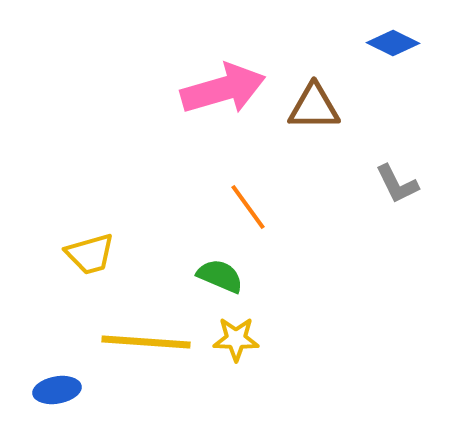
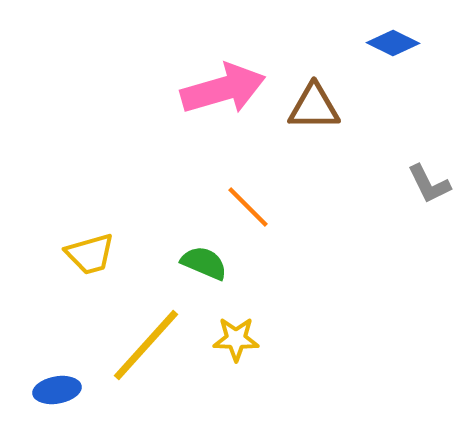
gray L-shape: moved 32 px right
orange line: rotated 9 degrees counterclockwise
green semicircle: moved 16 px left, 13 px up
yellow line: moved 3 px down; rotated 52 degrees counterclockwise
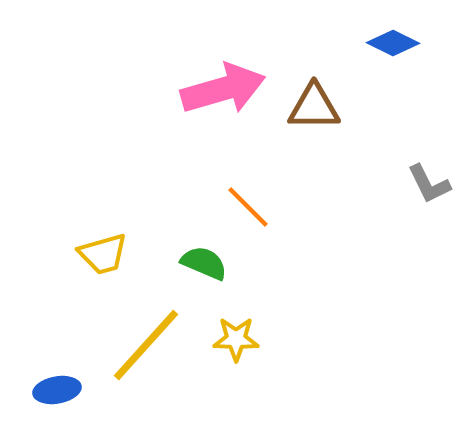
yellow trapezoid: moved 13 px right
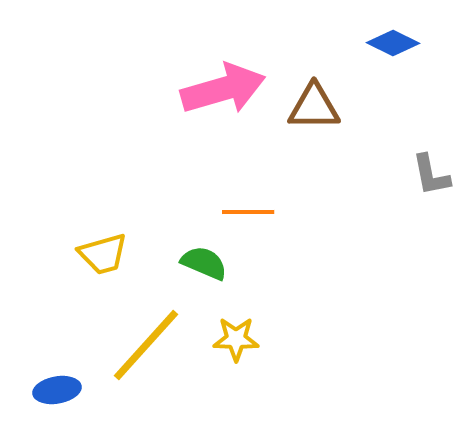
gray L-shape: moved 2 px right, 9 px up; rotated 15 degrees clockwise
orange line: moved 5 px down; rotated 45 degrees counterclockwise
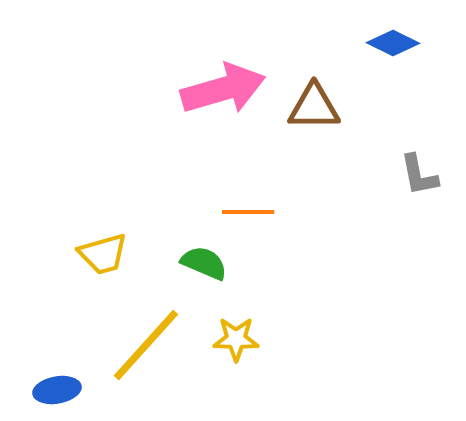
gray L-shape: moved 12 px left
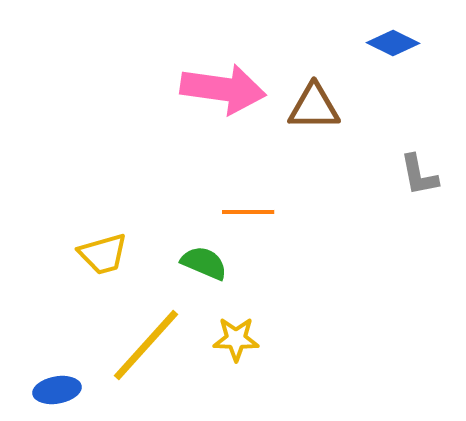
pink arrow: rotated 24 degrees clockwise
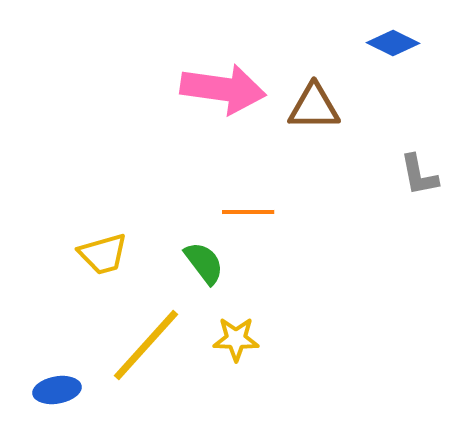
green semicircle: rotated 30 degrees clockwise
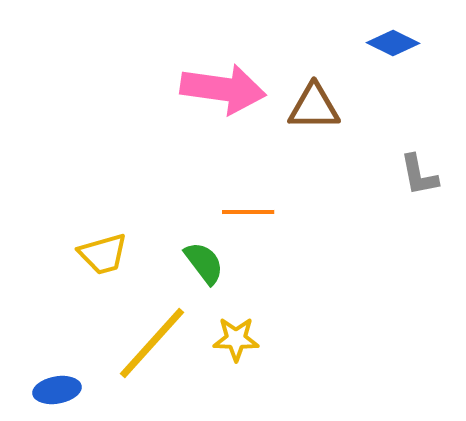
yellow line: moved 6 px right, 2 px up
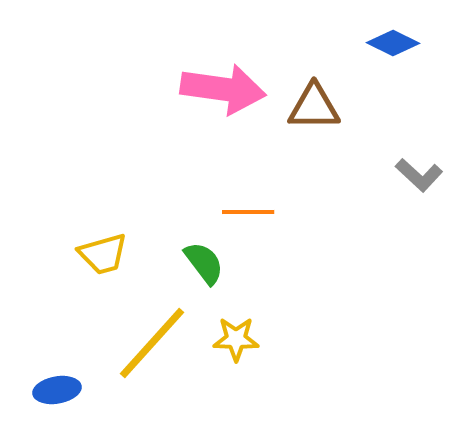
gray L-shape: rotated 36 degrees counterclockwise
